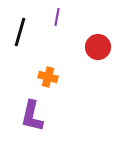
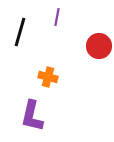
red circle: moved 1 px right, 1 px up
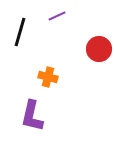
purple line: moved 1 px up; rotated 54 degrees clockwise
red circle: moved 3 px down
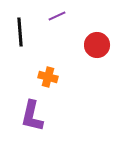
black line: rotated 20 degrees counterclockwise
red circle: moved 2 px left, 4 px up
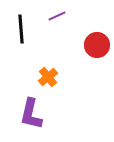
black line: moved 1 px right, 3 px up
orange cross: rotated 36 degrees clockwise
purple L-shape: moved 1 px left, 2 px up
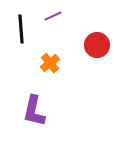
purple line: moved 4 px left
orange cross: moved 2 px right, 14 px up
purple L-shape: moved 3 px right, 3 px up
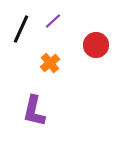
purple line: moved 5 px down; rotated 18 degrees counterclockwise
black line: rotated 28 degrees clockwise
red circle: moved 1 px left
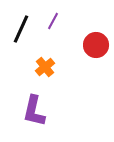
purple line: rotated 18 degrees counterclockwise
orange cross: moved 5 px left, 4 px down
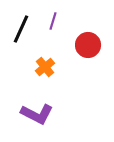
purple line: rotated 12 degrees counterclockwise
red circle: moved 8 px left
purple L-shape: moved 3 px right, 3 px down; rotated 76 degrees counterclockwise
